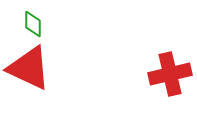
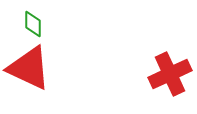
red cross: rotated 12 degrees counterclockwise
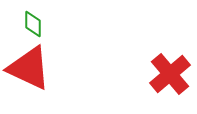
red cross: rotated 15 degrees counterclockwise
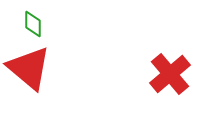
red triangle: rotated 15 degrees clockwise
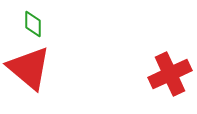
red cross: rotated 15 degrees clockwise
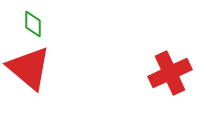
red cross: moved 1 px up
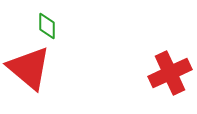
green diamond: moved 14 px right, 2 px down
